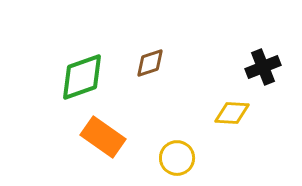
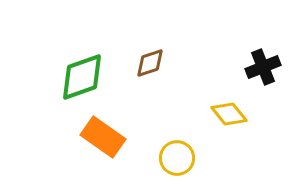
yellow diamond: moved 3 px left, 1 px down; rotated 48 degrees clockwise
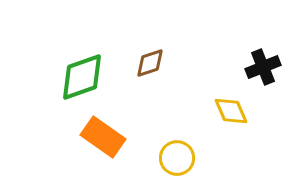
yellow diamond: moved 2 px right, 3 px up; rotated 15 degrees clockwise
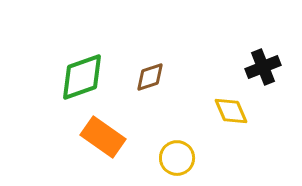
brown diamond: moved 14 px down
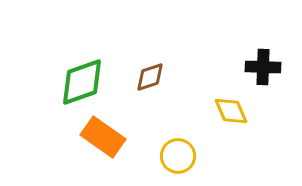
black cross: rotated 24 degrees clockwise
green diamond: moved 5 px down
yellow circle: moved 1 px right, 2 px up
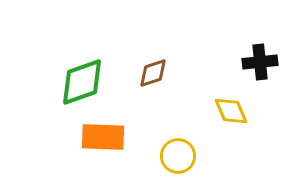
black cross: moved 3 px left, 5 px up; rotated 8 degrees counterclockwise
brown diamond: moved 3 px right, 4 px up
orange rectangle: rotated 33 degrees counterclockwise
